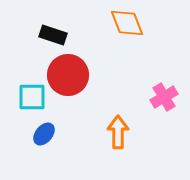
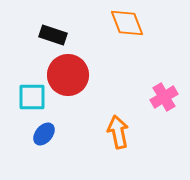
orange arrow: rotated 12 degrees counterclockwise
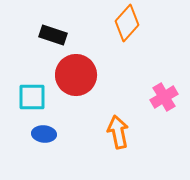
orange diamond: rotated 63 degrees clockwise
red circle: moved 8 px right
blue ellipse: rotated 55 degrees clockwise
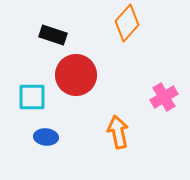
blue ellipse: moved 2 px right, 3 px down
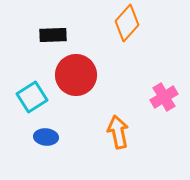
black rectangle: rotated 20 degrees counterclockwise
cyan square: rotated 32 degrees counterclockwise
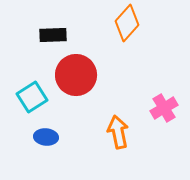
pink cross: moved 11 px down
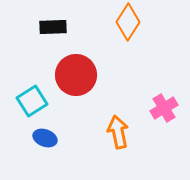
orange diamond: moved 1 px right, 1 px up; rotated 9 degrees counterclockwise
black rectangle: moved 8 px up
cyan square: moved 4 px down
blue ellipse: moved 1 px left, 1 px down; rotated 15 degrees clockwise
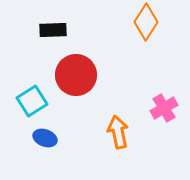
orange diamond: moved 18 px right
black rectangle: moved 3 px down
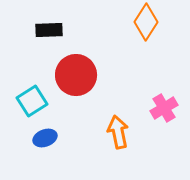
black rectangle: moved 4 px left
blue ellipse: rotated 40 degrees counterclockwise
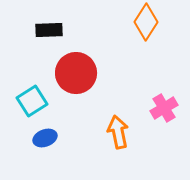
red circle: moved 2 px up
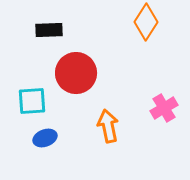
cyan square: rotated 28 degrees clockwise
orange arrow: moved 10 px left, 6 px up
